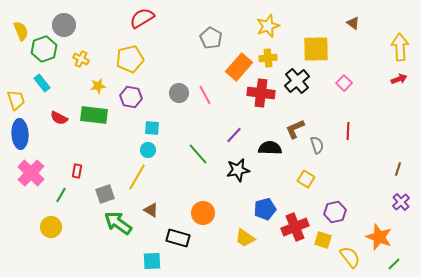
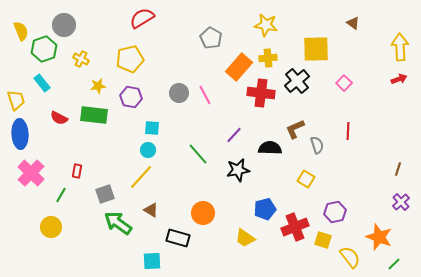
yellow star at (268, 26): moved 2 px left, 1 px up; rotated 30 degrees clockwise
yellow line at (137, 177): moved 4 px right; rotated 12 degrees clockwise
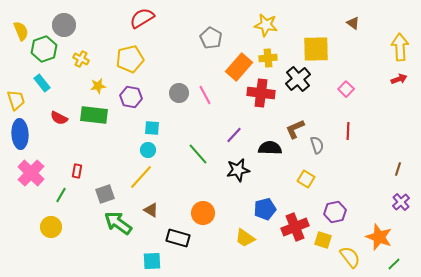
black cross at (297, 81): moved 1 px right, 2 px up
pink square at (344, 83): moved 2 px right, 6 px down
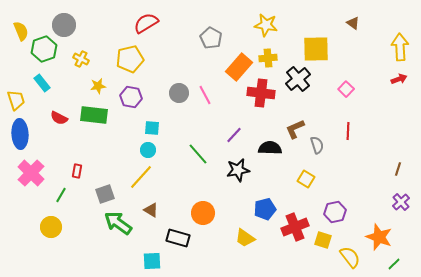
red semicircle at (142, 18): moved 4 px right, 5 px down
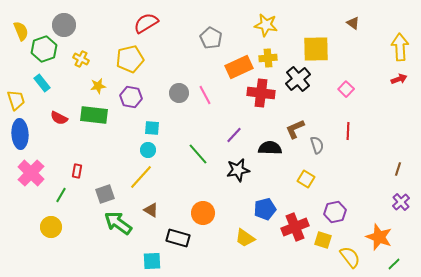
orange rectangle at (239, 67): rotated 24 degrees clockwise
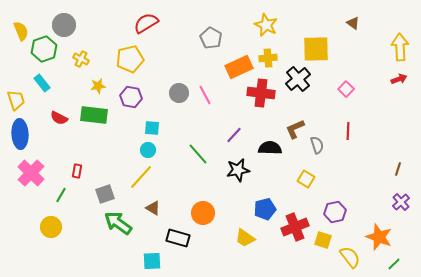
yellow star at (266, 25): rotated 15 degrees clockwise
brown triangle at (151, 210): moved 2 px right, 2 px up
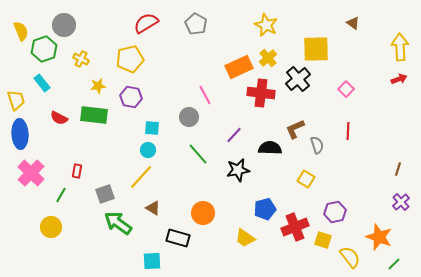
gray pentagon at (211, 38): moved 15 px left, 14 px up
yellow cross at (268, 58): rotated 36 degrees counterclockwise
gray circle at (179, 93): moved 10 px right, 24 px down
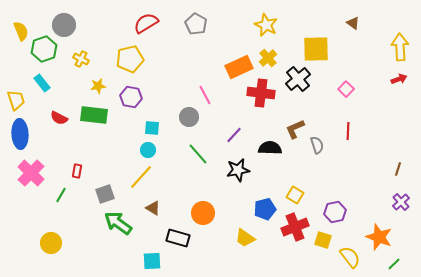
yellow square at (306, 179): moved 11 px left, 16 px down
yellow circle at (51, 227): moved 16 px down
